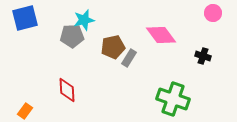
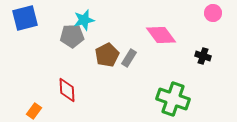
brown pentagon: moved 6 px left, 8 px down; rotated 15 degrees counterclockwise
orange rectangle: moved 9 px right
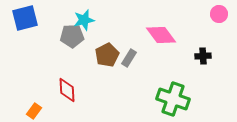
pink circle: moved 6 px right, 1 px down
black cross: rotated 21 degrees counterclockwise
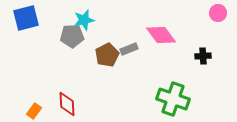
pink circle: moved 1 px left, 1 px up
blue square: moved 1 px right
gray rectangle: moved 9 px up; rotated 36 degrees clockwise
red diamond: moved 14 px down
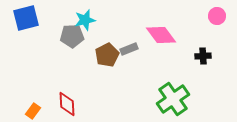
pink circle: moved 1 px left, 3 px down
cyan star: moved 1 px right
green cross: rotated 36 degrees clockwise
orange rectangle: moved 1 px left
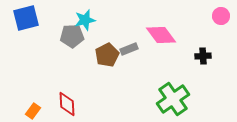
pink circle: moved 4 px right
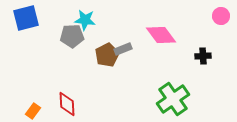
cyan star: rotated 20 degrees clockwise
gray rectangle: moved 6 px left
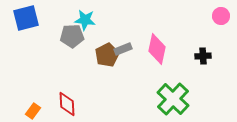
pink diamond: moved 4 px left, 14 px down; rotated 48 degrees clockwise
green cross: rotated 12 degrees counterclockwise
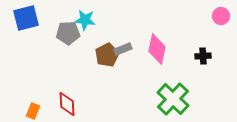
gray pentagon: moved 4 px left, 3 px up
orange rectangle: rotated 14 degrees counterclockwise
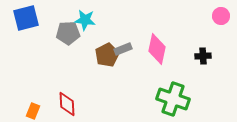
green cross: rotated 24 degrees counterclockwise
